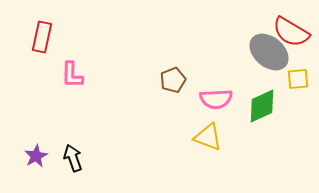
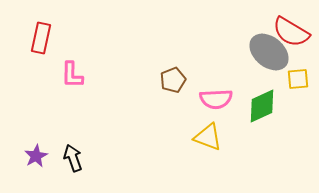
red rectangle: moved 1 px left, 1 px down
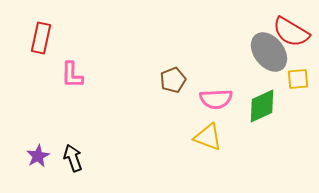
gray ellipse: rotated 12 degrees clockwise
purple star: moved 2 px right
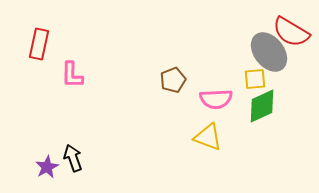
red rectangle: moved 2 px left, 6 px down
yellow square: moved 43 px left
purple star: moved 9 px right, 11 px down
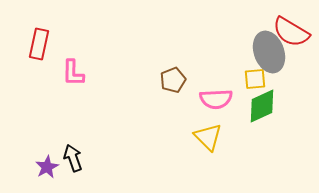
gray ellipse: rotated 18 degrees clockwise
pink L-shape: moved 1 px right, 2 px up
yellow triangle: rotated 24 degrees clockwise
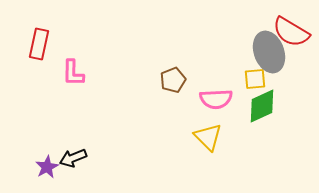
black arrow: rotated 92 degrees counterclockwise
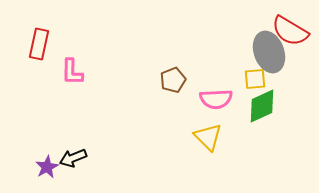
red semicircle: moved 1 px left, 1 px up
pink L-shape: moved 1 px left, 1 px up
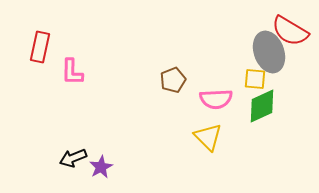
red rectangle: moved 1 px right, 3 px down
yellow square: rotated 10 degrees clockwise
purple star: moved 54 px right
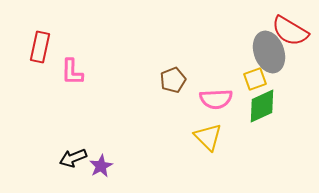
yellow square: rotated 25 degrees counterclockwise
purple star: moved 1 px up
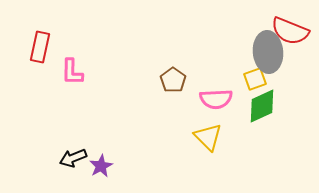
red semicircle: rotated 9 degrees counterclockwise
gray ellipse: moved 1 px left; rotated 15 degrees clockwise
brown pentagon: rotated 15 degrees counterclockwise
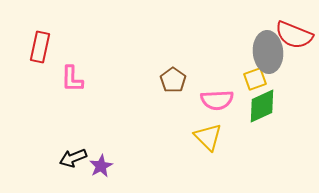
red semicircle: moved 4 px right, 4 px down
pink L-shape: moved 7 px down
pink semicircle: moved 1 px right, 1 px down
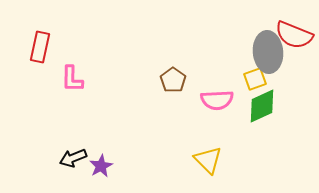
yellow triangle: moved 23 px down
